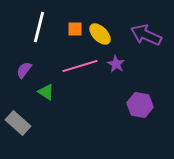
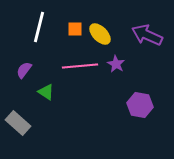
purple arrow: moved 1 px right
pink line: rotated 12 degrees clockwise
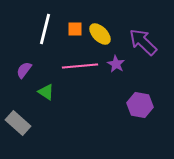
white line: moved 6 px right, 2 px down
purple arrow: moved 4 px left, 7 px down; rotated 20 degrees clockwise
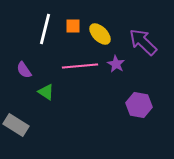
orange square: moved 2 px left, 3 px up
purple semicircle: rotated 72 degrees counterclockwise
purple hexagon: moved 1 px left
gray rectangle: moved 2 px left, 2 px down; rotated 10 degrees counterclockwise
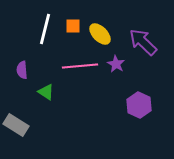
purple semicircle: moved 2 px left; rotated 30 degrees clockwise
purple hexagon: rotated 15 degrees clockwise
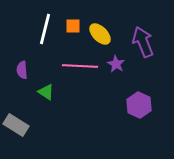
purple arrow: rotated 24 degrees clockwise
pink line: rotated 8 degrees clockwise
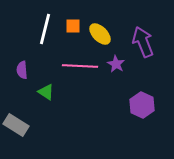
purple hexagon: moved 3 px right
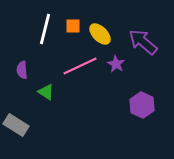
purple arrow: rotated 28 degrees counterclockwise
pink line: rotated 28 degrees counterclockwise
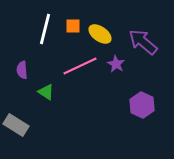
yellow ellipse: rotated 10 degrees counterclockwise
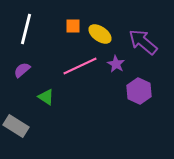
white line: moved 19 px left
purple semicircle: rotated 54 degrees clockwise
green triangle: moved 5 px down
purple hexagon: moved 3 px left, 14 px up
gray rectangle: moved 1 px down
